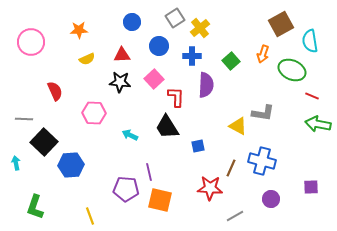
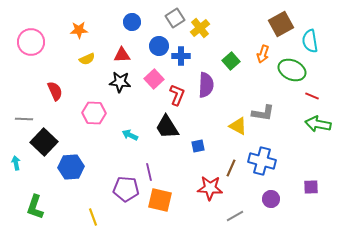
blue cross at (192, 56): moved 11 px left
red L-shape at (176, 97): moved 1 px right, 2 px up; rotated 20 degrees clockwise
blue hexagon at (71, 165): moved 2 px down
yellow line at (90, 216): moved 3 px right, 1 px down
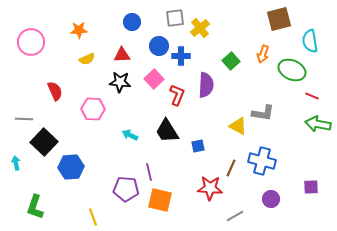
gray square at (175, 18): rotated 24 degrees clockwise
brown square at (281, 24): moved 2 px left, 5 px up; rotated 15 degrees clockwise
pink hexagon at (94, 113): moved 1 px left, 4 px up
black trapezoid at (167, 127): moved 4 px down
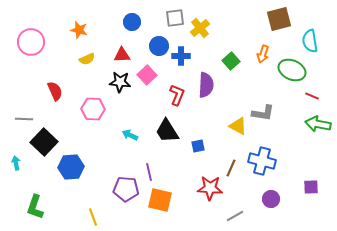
orange star at (79, 30): rotated 18 degrees clockwise
pink square at (154, 79): moved 7 px left, 4 px up
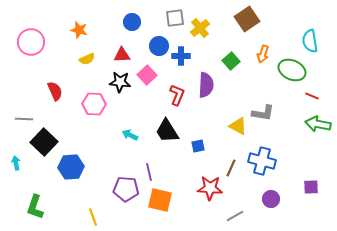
brown square at (279, 19): moved 32 px left; rotated 20 degrees counterclockwise
pink hexagon at (93, 109): moved 1 px right, 5 px up
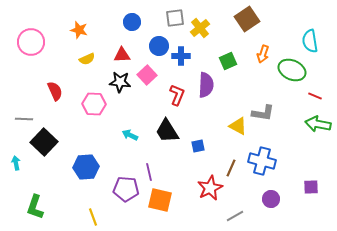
green square at (231, 61): moved 3 px left; rotated 18 degrees clockwise
red line at (312, 96): moved 3 px right
blue hexagon at (71, 167): moved 15 px right
red star at (210, 188): rotated 30 degrees counterclockwise
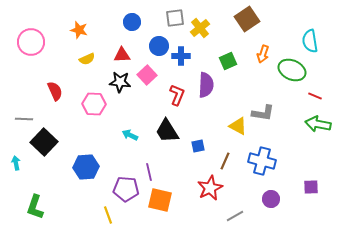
brown line at (231, 168): moved 6 px left, 7 px up
yellow line at (93, 217): moved 15 px right, 2 px up
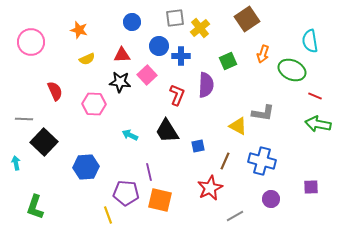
purple pentagon at (126, 189): moved 4 px down
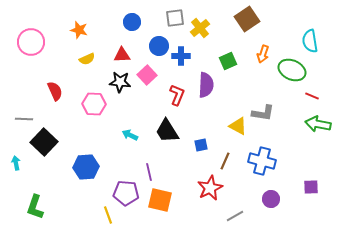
red line at (315, 96): moved 3 px left
blue square at (198, 146): moved 3 px right, 1 px up
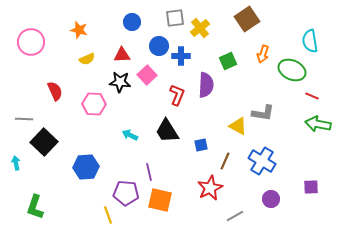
blue cross at (262, 161): rotated 16 degrees clockwise
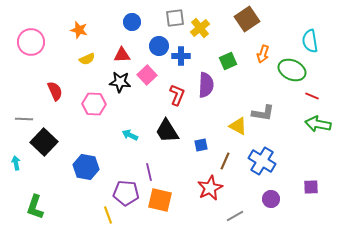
blue hexagon at (86, 167): rotated 15 degrees clockwise
